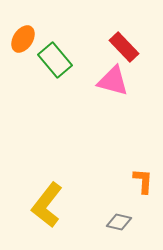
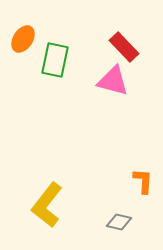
green rectangle: rotated 52 degrees clockwise
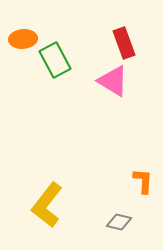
orange ellipse: rotated 52 degrees clockwise
red rectangle: moved 4 px up; rotated 24 degrees clockwise
green rectangle: rotated 40 degrees counterclockwise
pink triangle: rotated 16 degrees clockwise
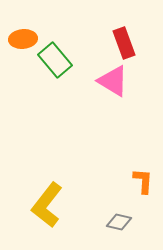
green rectangle: rotated 12 degrees counterclockwise
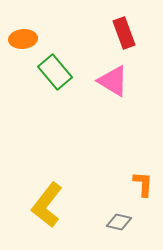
red rectangle: moved 10 px up
green rectangle: moved 12 px down
orange L-shape: moved 3 px down
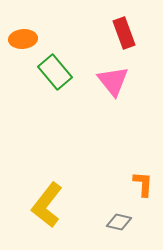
pink triangle: rotated 20 degrees clockwise
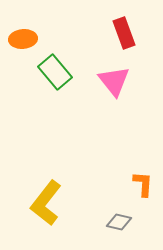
pink triangle: moved 1 px right
yellow L-shape: moved 1 px left, 2 px up
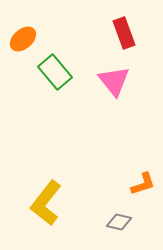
orange ellipse: rotated 36 degrees counterclockwise
orange L-shape: rotated 68 degrees clockwise
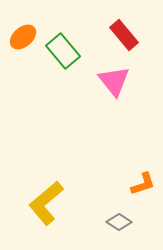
red rectangle: moved 2 px down; rotated 20 degrees counterclockwise
orange ellipse: moved 2 px up
green rectangle: moved 8 px right, 21 px up
yellow L-shape: rotated 12 degrees clockwise
gray diamond: rotated 20 degrees clockwise
